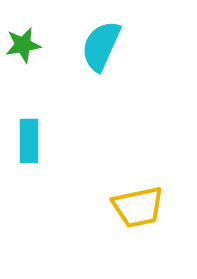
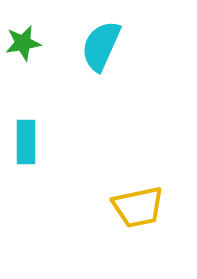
green star: moved 2 px up
cyan rectangle: moved 3 px left, 1 px down
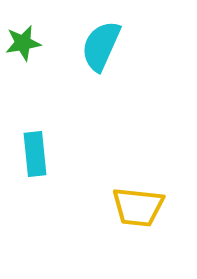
cyan rectangle: moved 9 px right, 12 px down; rotated 6 degrees counterclockwise
yellow trapezoid: rotated 18 degrees clockwise
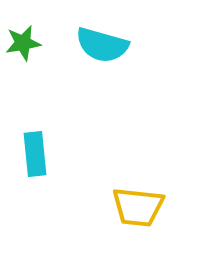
cyan semicircle: moved 1 px right, 1 px up; rotated 98 degrees counterclockwise
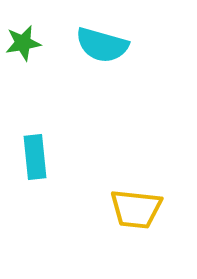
cyan rectangle: moved 3 px down
yellow trapezoid: moved 2 px left, 2 px down
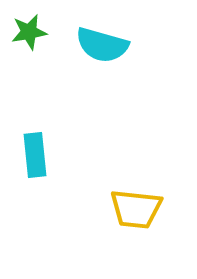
green star: moved 6 px right, 11 px up
cyan rectangle: moved 2 px up
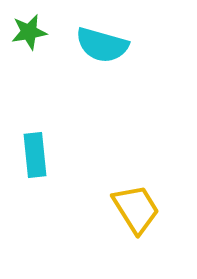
yellow trapezoid: rotated 128 degrees counterclockwise
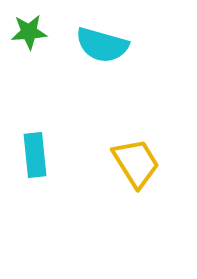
green star: rotated 6 degrees clockwise
yellow trapezoid: moved 46 px up
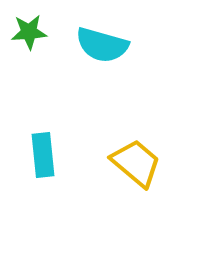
cyan rectangle: moved 8 px right
yellow trapezoid: rotated 18 degrees counterclockwise
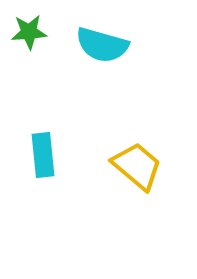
yellow trapezoid: moved 1 px right, 3 px down
